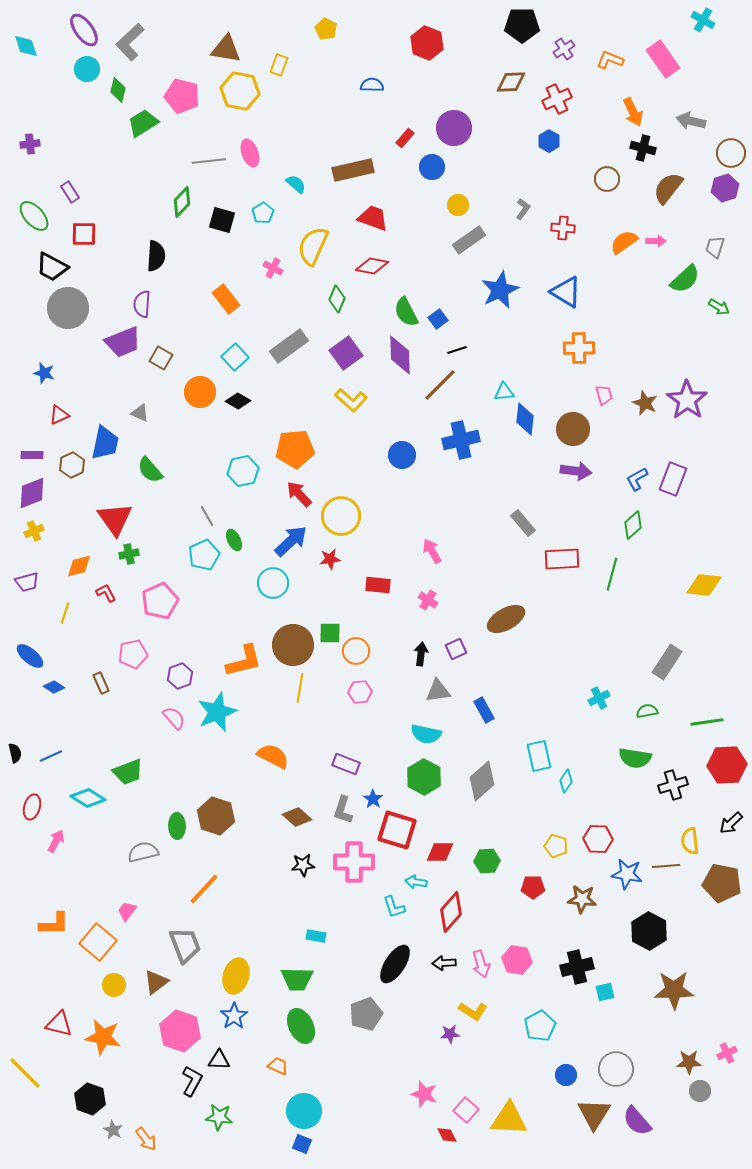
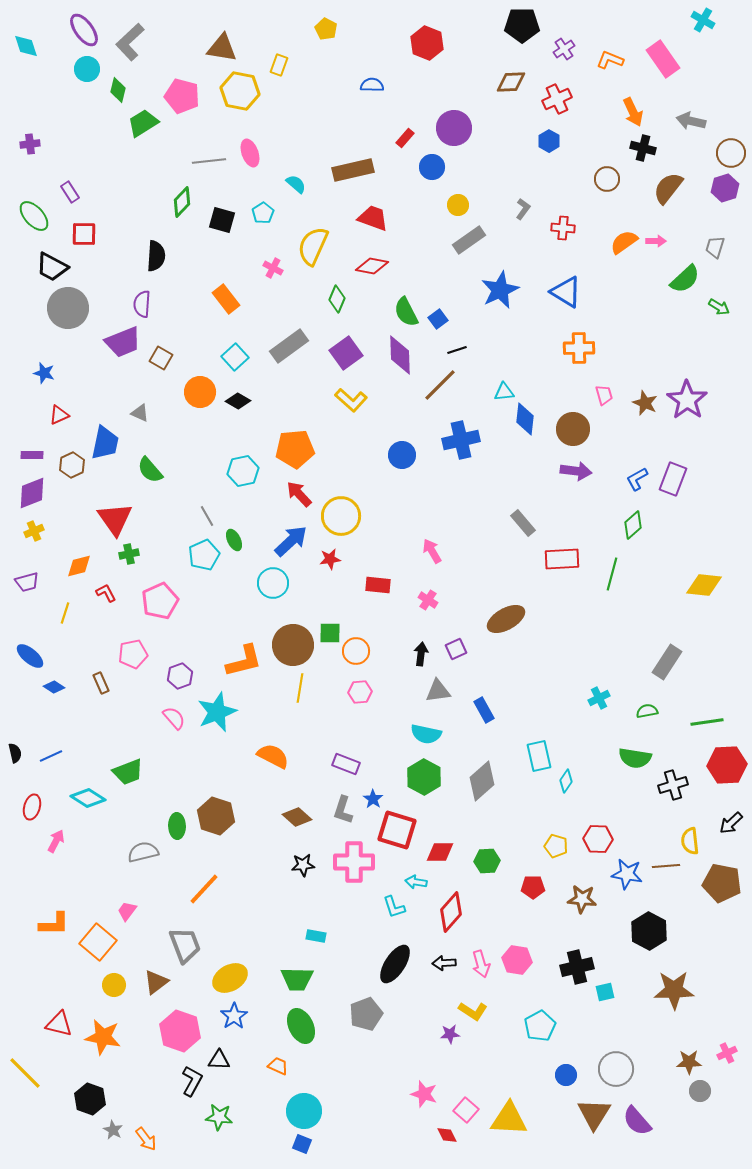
brown triangle at (226, 49): moved 4 px left, 1 px up
yellow ellipse at (236, 976): moved 6 px left, 2 px down; rotated 44 degrees clockwise
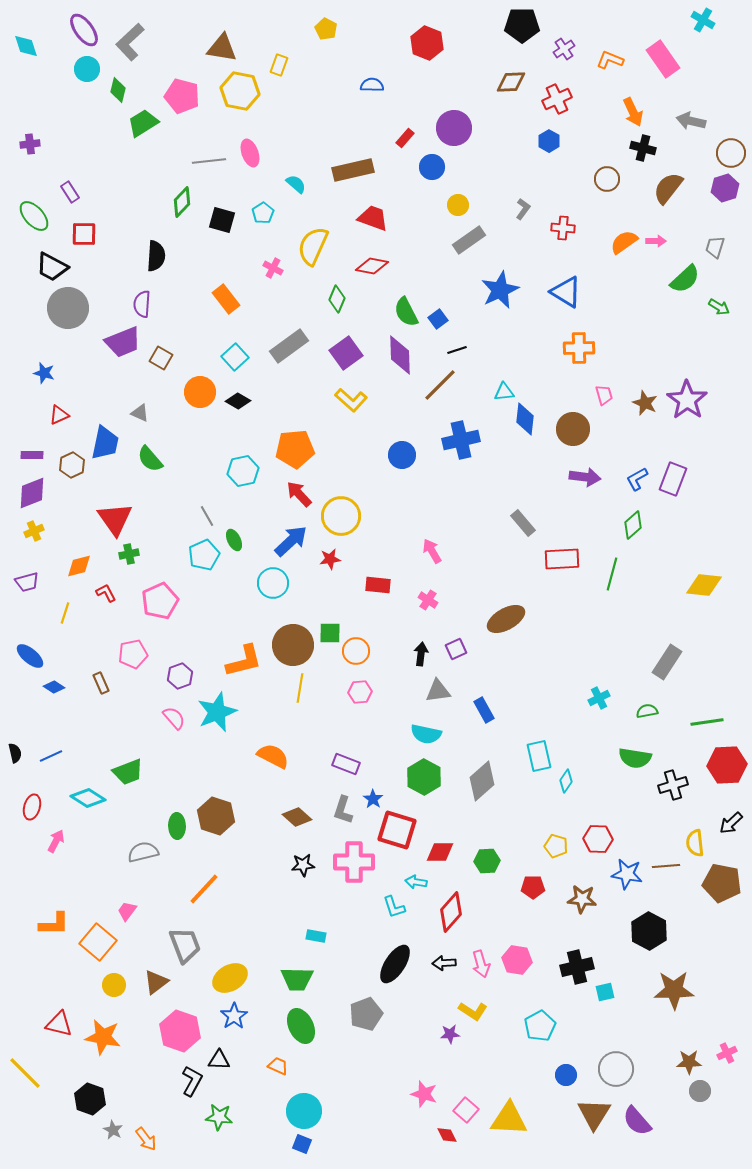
green semicircle at (150, 470): moved 11 px up
purple arrow at (576, 471): moved 9 px right, 6 px down
yellow semicircle at (690, 841): moved 5 px right, 2 px down
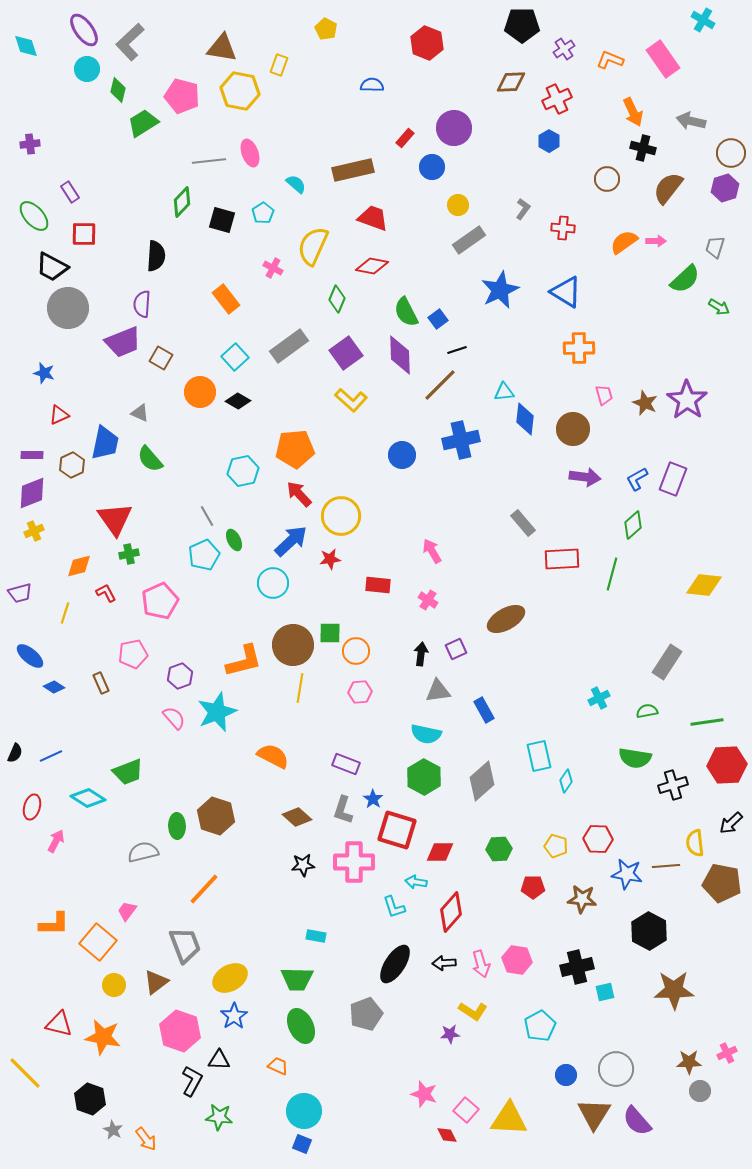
purple trapezoid at (27, 582): moved 7 px left, 11 px down
black semicircle at (15, 753): rotated 36 degrees clockwise
green hexagon at (487, 861): moved 12 px right, 12 px up
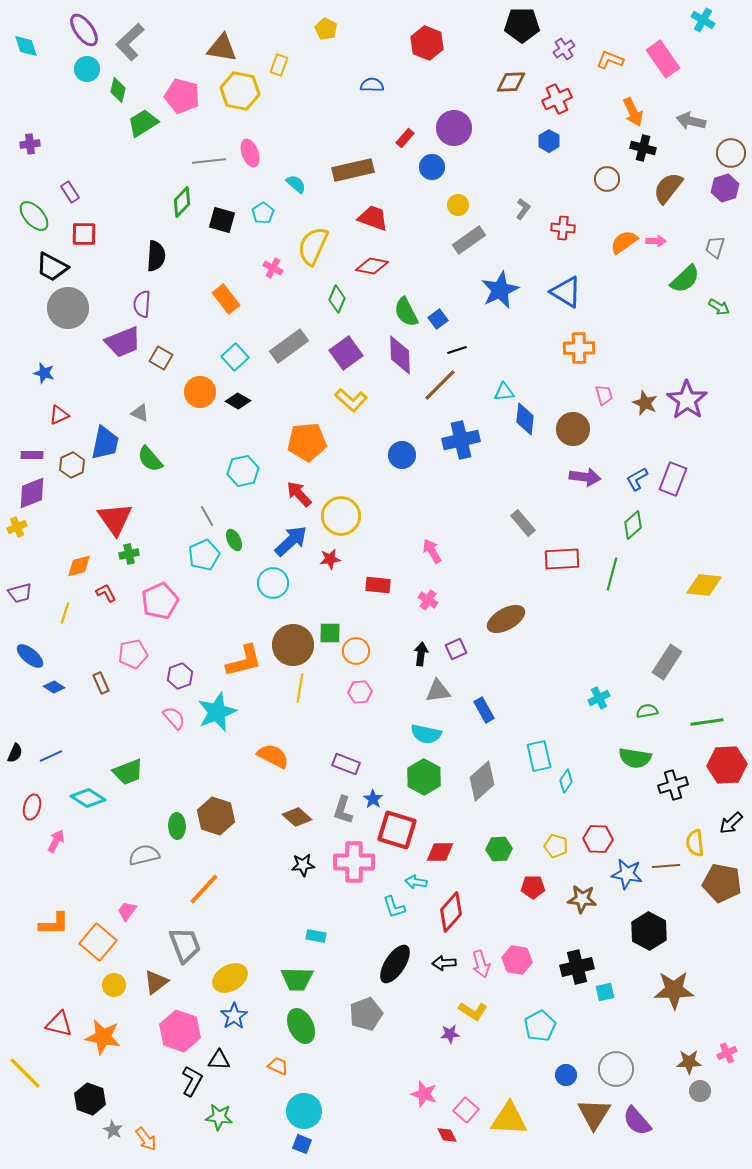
orange pentagon at (295, 449): moved 12 px right, 7 px up
yellow cross at (34, 531): moved 17 px left, 4 px up
gray semicircle at (143, 852): moved 1 px right, 3 px down
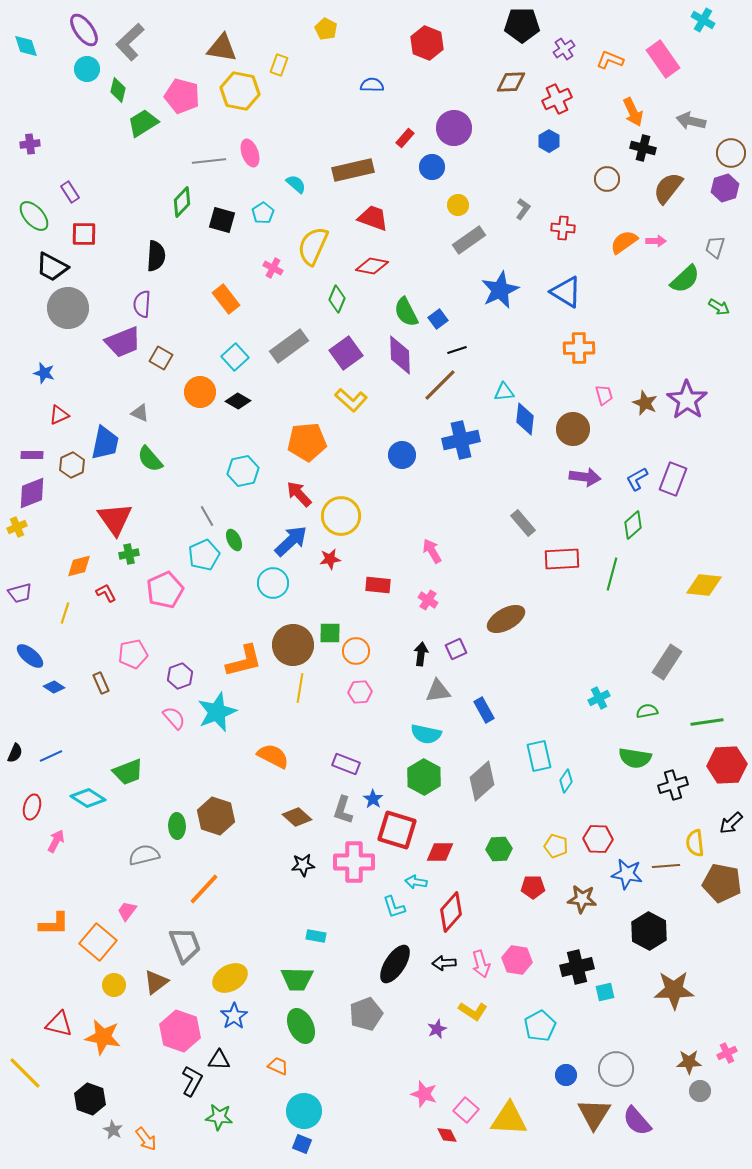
pink pentagon at (160, 601): moved 5 px right, 11 px up
purple star at (450, 1034): moved 13 px left, 5 px up; rotated 18 degrees counterclockwise
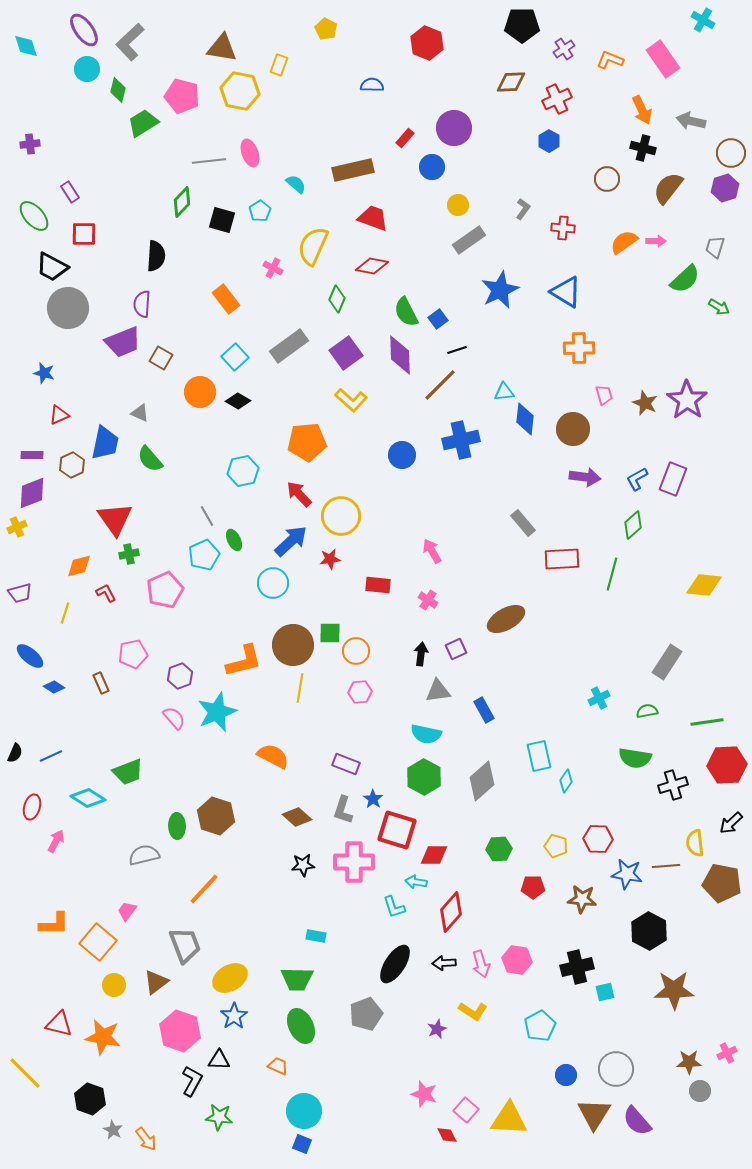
orange arrow at (633, 112): moved 9 px right, 2 px up
cyan pentagon at (263, 213): moved 3 px left, 2 px up
red diamond at (440, 852): moved 6 px left, 3 px down
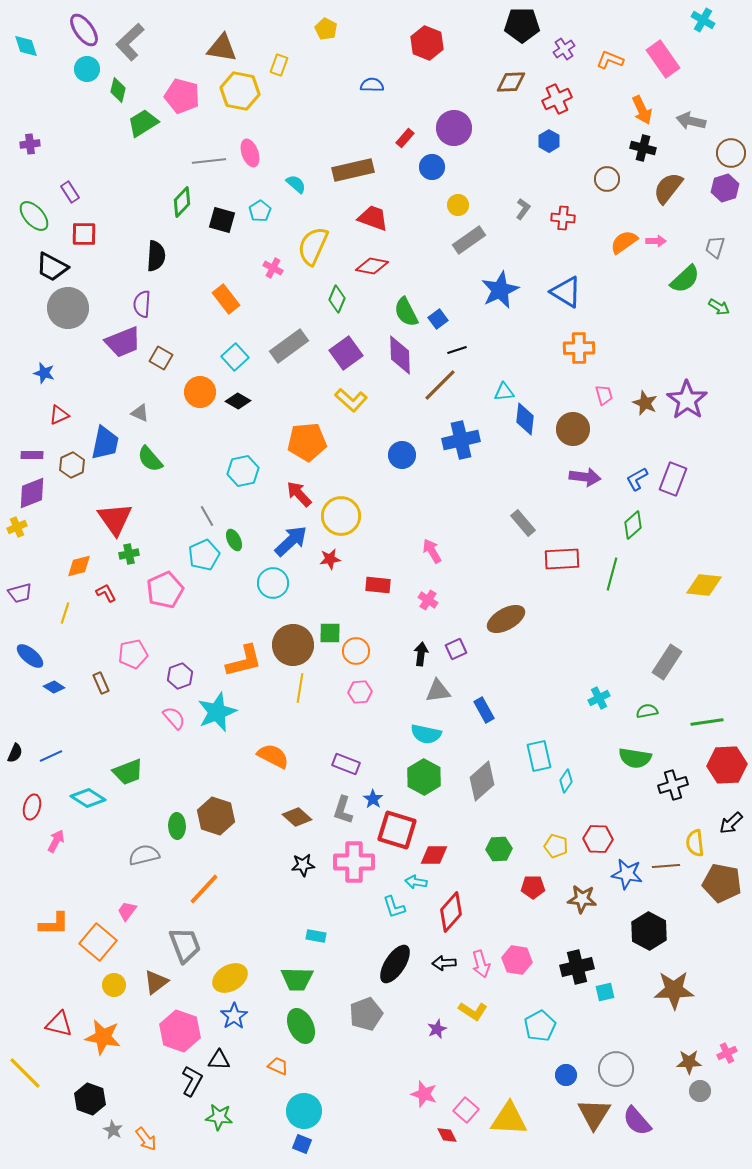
red cross at (563, 228): moved 10 px up
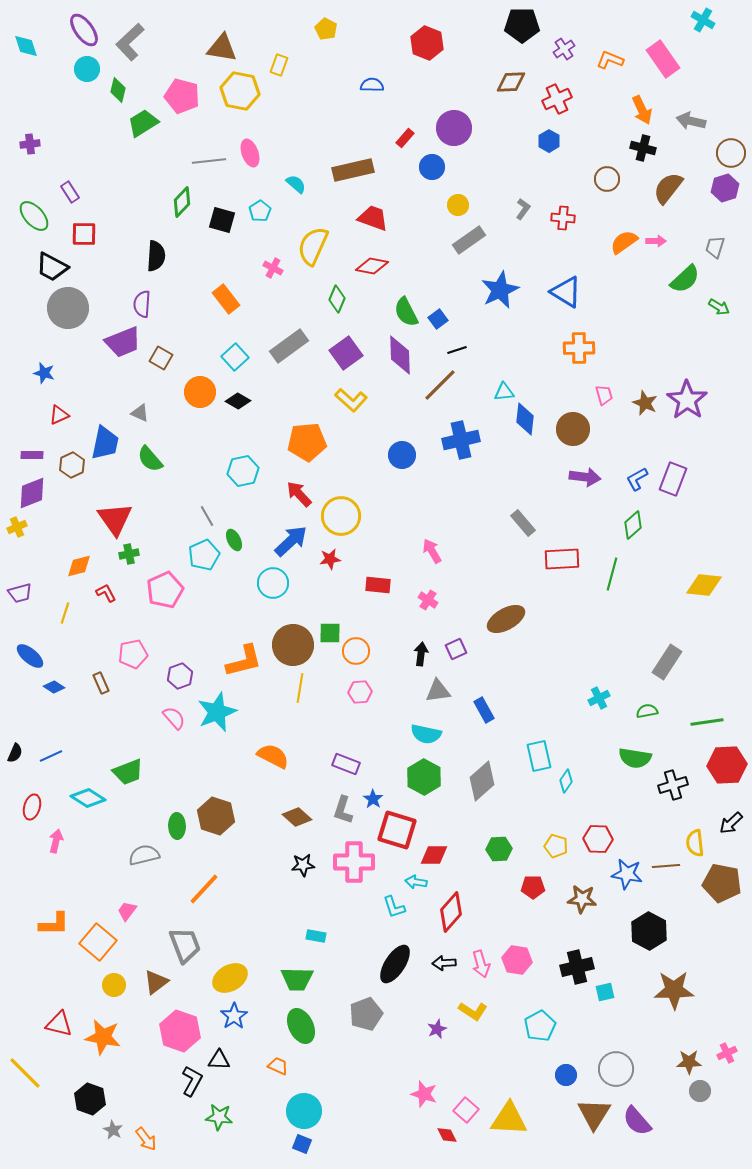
pink arrow at (56, 841): rotated 15 degrees counterclockwise
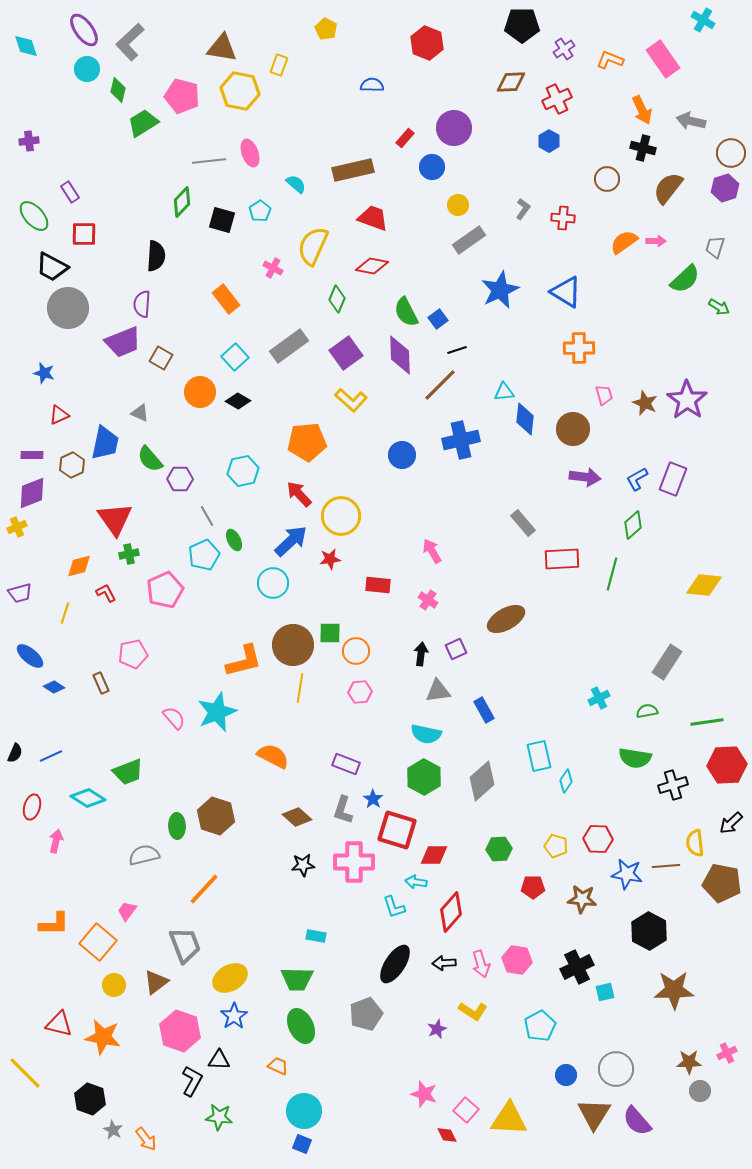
purple cross at (30, 144): moved 1 px left, 3 px up
purple hexagon at (180, 676): moved 197 px up; rotated 20 degrees clockwise
black cross at (577, 967): rotated 12 degrees counterclockwise
